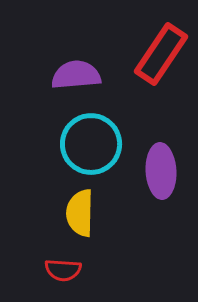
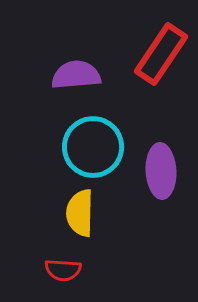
cyan circle: moved 2 px right, 3 px down
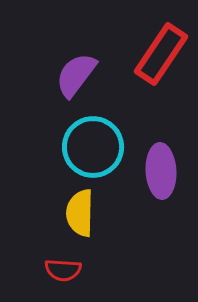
purple semicircle: rotated 48 degrees counterclockwise
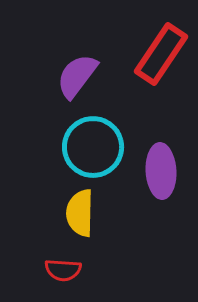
purple semicircle: moved 1 px right, 1 px down
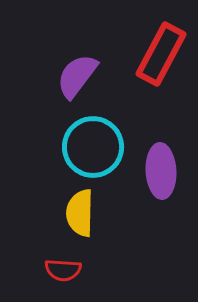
red rectangle: rotated 6 degrees counterclockwise
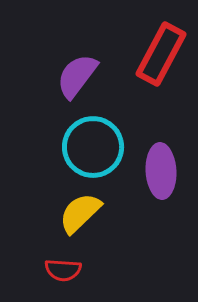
yellow semicircle: rotated 45 degrees clockwise
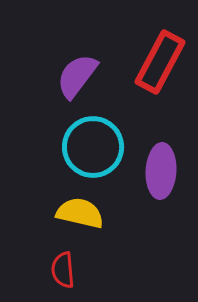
red rectangle: moved 1 px left, 8 px down
purple ellipse: rotated 6 degrees clockwise
yellow semicircle: rotated 57 degrees clockwise
red semicircle: rotated 81 degrees clockwise
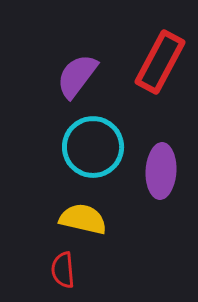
yellow semicircle: moved 3 px right, 6 px down
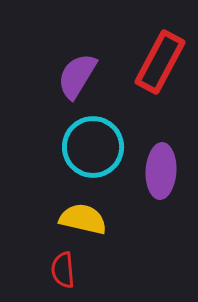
purple semicircle: rotated 6 degrees counterclockwise
